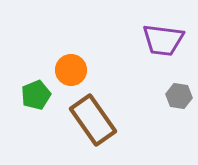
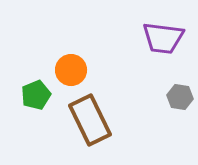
purple trapezoid: moved 2 px up
gray hexagon: moved 1 px right, 1 px down
brown rectangle: moved 3 px left; rotated 9 degrees clockwise
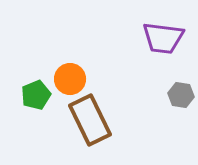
orange circle: moved 1 px left, 9 px down
gray hexagon: moved 1 px right, 2 px up
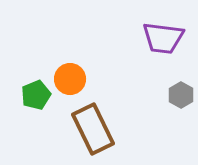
gray hexagon: rotated 20 degrees clockwise
brown rectangle: moved 3 px right, 9 px down
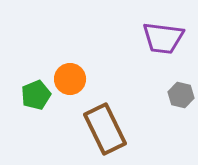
gray hexagon: rotated 15 degrees counterclockwise
brown rectangle: moved 12 px right
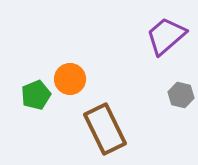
purple trapezoid: moved 3 px right, 2 px up; rotated 132 degrees clockwise
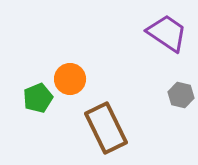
purple trapezoid: moved 1 px right, 3 px up; rotated 75 degrees clockwise
green pentagon: moved 2 px right, 3 px down
brown rectangle: moved 1 px right, 1 px up
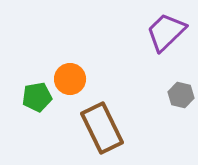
purple trapezoid: moved 1 px left, 1 px up; rotated 78 degrees counterclockwise
green pentagon: moved 1 px left, 1 px up; rotated 12 degrees clockwise
brown rectangle: moved 4 px left
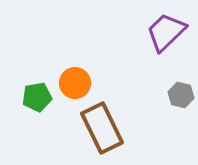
orange circle: moved 5 px right, 4 px down
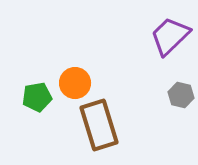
purple trapezoid: moved 4 px right, 4 px down
brown rectangle: moved 3 px left, 3 px up; rotated 9 degrees clockwise
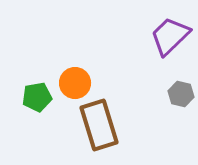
gray hexagon: moved 1 px up
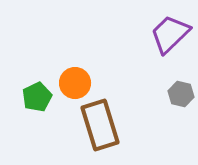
purple trapezoid: moved 2 px up
green pentagon: rotated 16 degrees counterclockwise
brown rectangle: moved 1 px right
